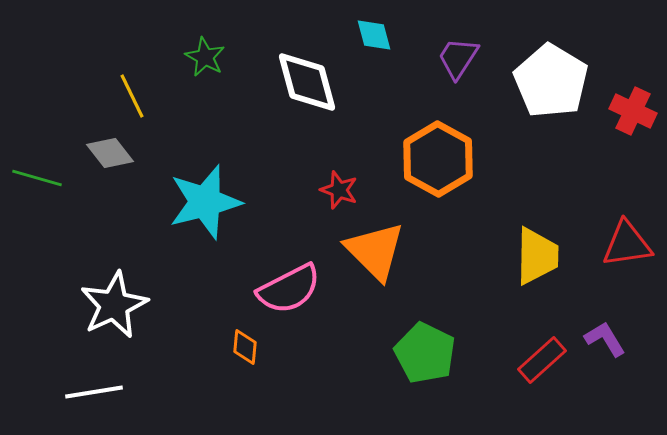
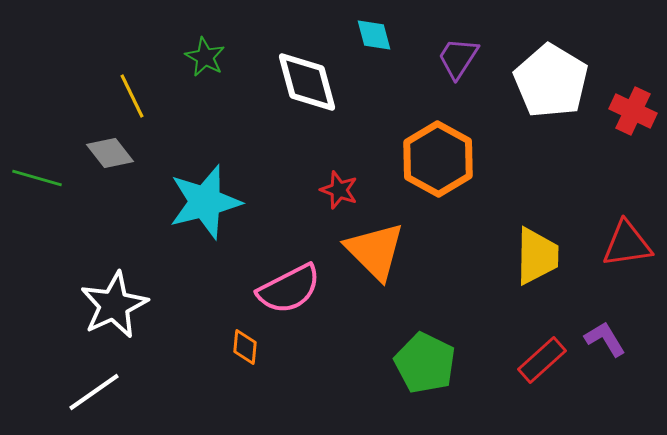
green pentagon: moved 10 px down
white line: rotated 26 degrees counterclockwise
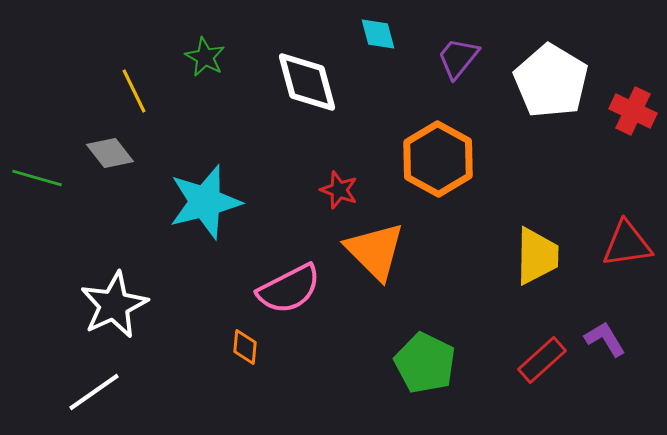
cyan diamond: moved 4 px right, 1 px up
purple trapezoid: rotated 6 degrees clockwise
yellow line: moved 2 px right, 5 px up
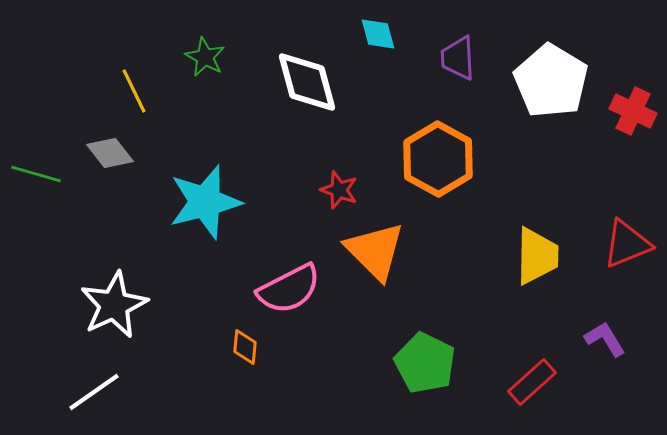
purple trapezoid: rotated 42 degrees counterclockwise
green line: moved 1 px left, 4 px up
red triangle: rotated 14 degrees counterclockwise
red rectangle: moved 10 px left, 22 px down
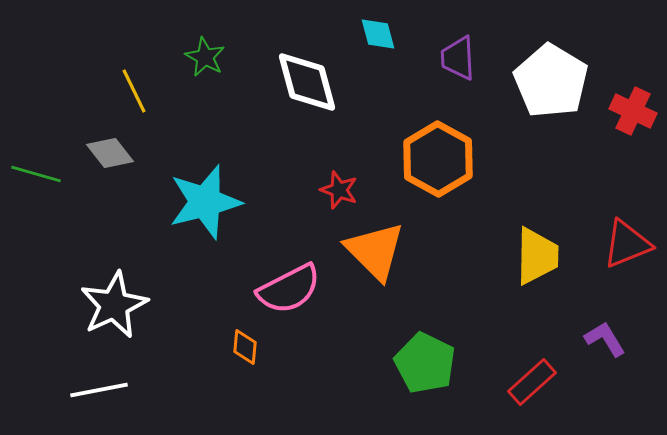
white line: moved 5 px right, 2 px up; rotated 24 degrees clockwise
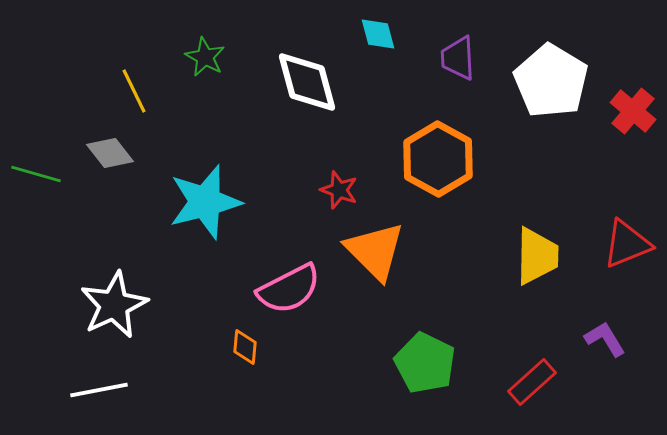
red cross: rotated 15 degrees clockwise
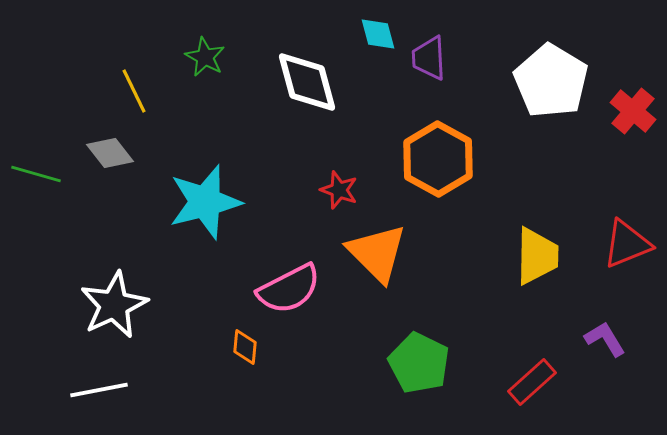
purple trapezoid: moved 29 px left
orange triangle: moved 2 px right, 2 px down
green pentagon: moved 6 px left
